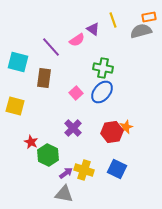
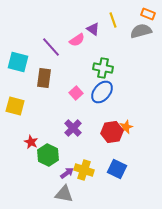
orange rectangle: moved 1 px left, 3 px up; rotated 32 degrees clockwise
purple arrow: moved 1 px right
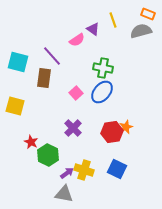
purple line: moved 1 px right, 9 px down
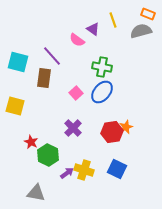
pink semicircle: rotated 70 degrees clockwise
green cross: moved 1 px left, 1 px up
gray triangle: moved 28 px left, 1 px up
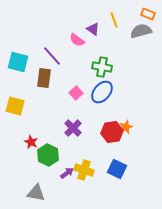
yellow line: moved 1 px right
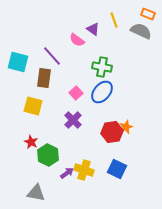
gray semicircle: rotated 40 degrees clockwise
yellow square: moved 18 px right
purple cross: moved 8 px up
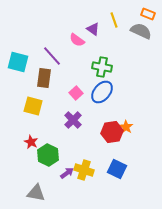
orange star: rotated 16 degrees counterclockwise
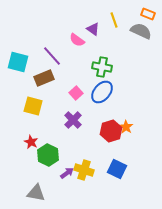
brown rectangle: rotated 60 degrees clockwise
red hexagon: moved 1 px left, 1 px up; rotated 10 degrees counterclockwise
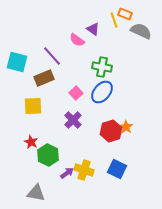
orange rectangle: moved 23 px left
cyan square: moved 1 px left
yellow square: rotated 18 degrees counterclockwise
